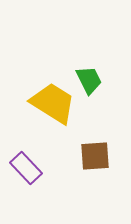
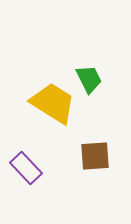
green trapezoid: moved 1 px up
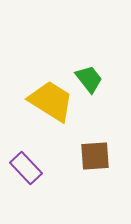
green trapezoid: rotated 12 degrees counterclockwise
yellow trapezoid: moved 2 px left, 2 px up
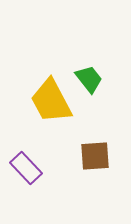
yellow trapezoid: rotated 150 degrees counterclockwise
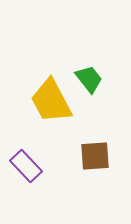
purple rectangle: moved 2 px up
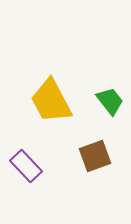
green trapezoid: moved 21 px right, 22 px down
brown square: rotated 16 degrees counterclockwise
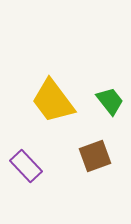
yellow trapezoid: moved 2 px right; rotated 9 degrees counterclockwise
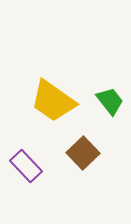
yellow trapezoid: rotated 18 degrees counterclockwise
brown square: moved 12 px left, 3 px up; rotated 24 degrees counterclockwise
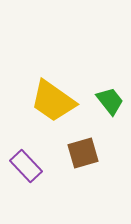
brown square: rotated 28 degrees clockwise
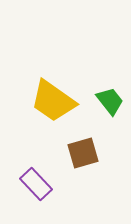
purple rectangle: moved 10 px right, 18 px down
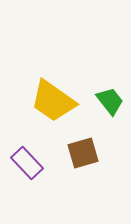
purple rectangle: moved 9 px left, 21 px up
